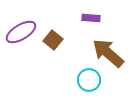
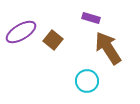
purple rectangle: rotated 12 degrees clockwise
brown arrow: moved 5 px up; rotated 16 degrees clockwise
cyan circle: moved 2 px left, 1 px down
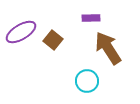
purple rectangle: rotated 18 degrees counterclockwise
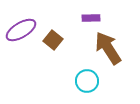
purple ellipse: moved 2 px up
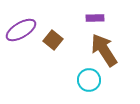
purple rectangle: moved 4 px right
brown arrow: moved 4 px left, 2 px down
cyan circle: moved 2 px right, 1 px up
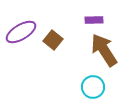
purple rectangle: moved 1 px left, 2 px down
purple ellipse: moved 2 px down
cyan circle: moved 4 px right, 7 px down
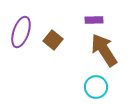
purple ellipse: rotated 40 degrees counterclockwise
cyan circle: moved 3 px right
